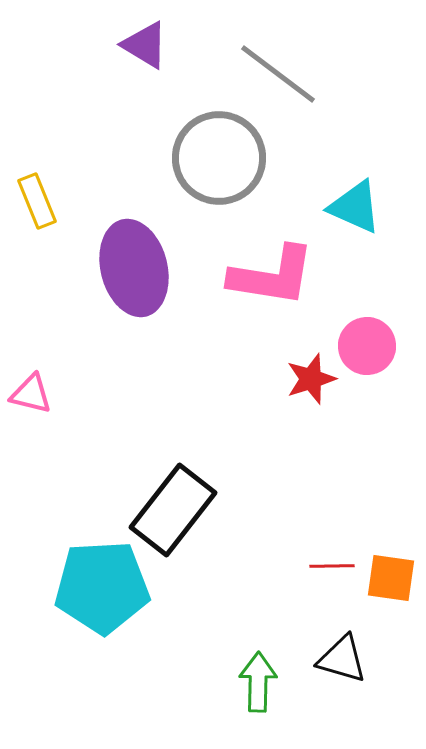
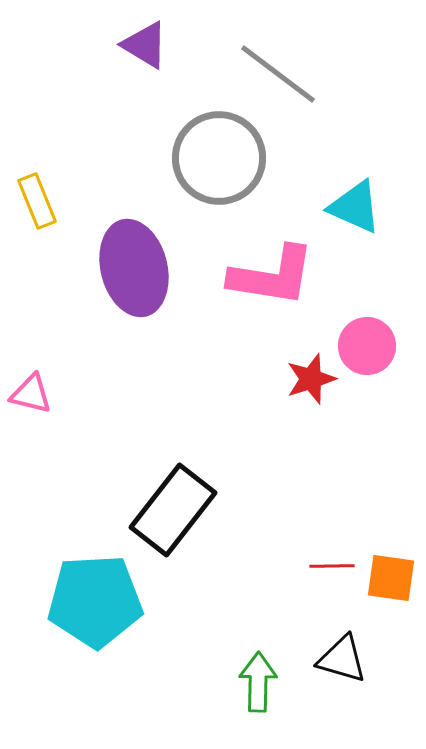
cyan pentagon: moved 7 px left, 14 px down
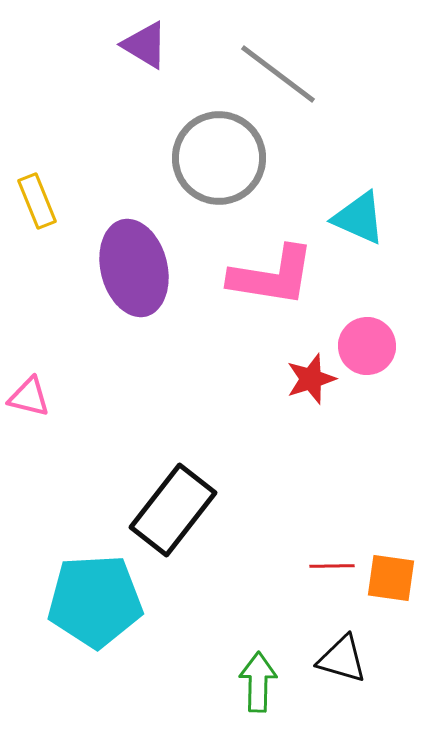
cyan triangle: moved 4 px right, 11 px down
pink triangle: moved 2 px left, 3 px down
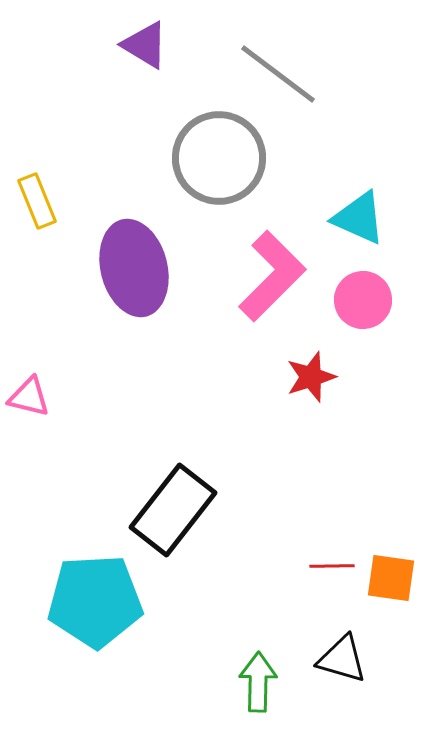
pink L-shape: rotated 54 degrees counterclockwise
pink circle: moved 4 px left, 46 px up
red star: moved 2 px up
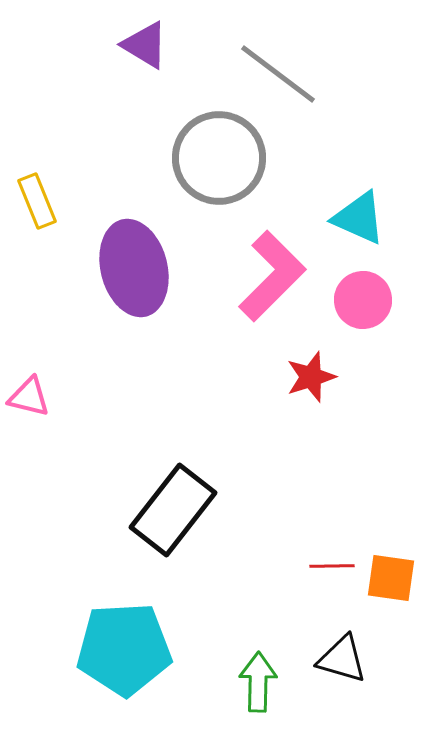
cyan pentagon: moved 29 px right, 48 px down
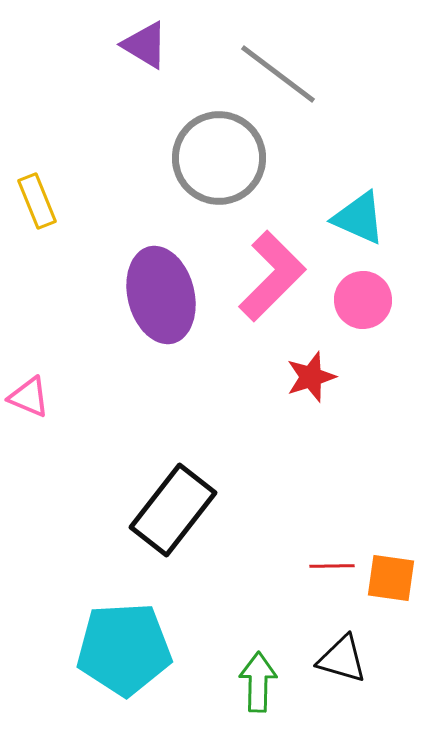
purple ellipse: moved 27 px right, 27 px down
pink triangle: rotated 9 degrees clockwise
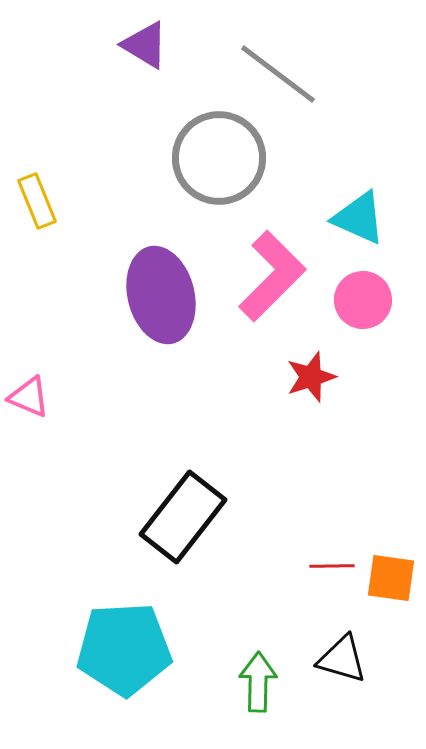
black rectangle: moved 10 px right, 7 px down
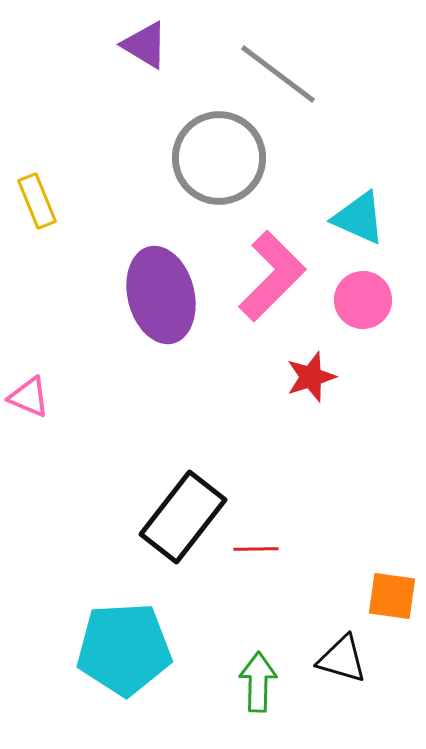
red line: moved 76 px left, 17 px up
orange square: moved 1 px right, 18 px down
